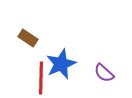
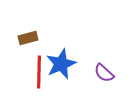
brown rectangle: rotated 48 degrees counterclockwise
red line: moved 2 px left, 6 px up
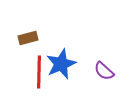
purple semicircle: moved 2 px up
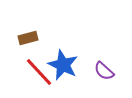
blue star: moved 2 px right, 1 px down; rotated 24 degrees counterclockwise
red line: rotated 44 degrees counterclockwise
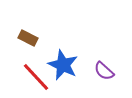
brown rectangle: rotated 42 degrees clockwise
red line: moved 3 px left, 5 px down
